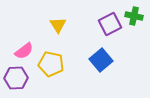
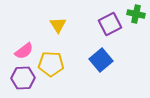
green cross: moved 2 px right, 2 px up
yellow pentagon: rotated 10 degrees counterclockwise
purple hexagon: moved 7 px right
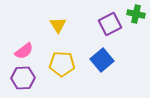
blue square: moved 1 px right
yellow pentagon: moved 11 px right
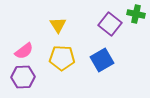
purple square: rotated 25 degrees counterclockwise
blue square: rotated 10 degrees clockwise
yellow pentagon: moved 6 px up
purple hexagon: moved 1 px up
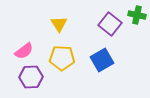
green cross: moved 1 px right, 1 px down
yellow triangle: moved 1 px right, 1 px up
purple hexagon: moved 8 px right
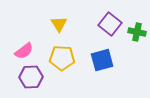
green cross: moved 17 px down
blue square: rotated 15 degrees clockwise
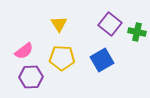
blue square: rotated 15 degrees counterclockwise
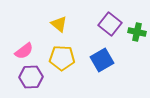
yellow triangle: rotated 18 degrees counterclockwise
